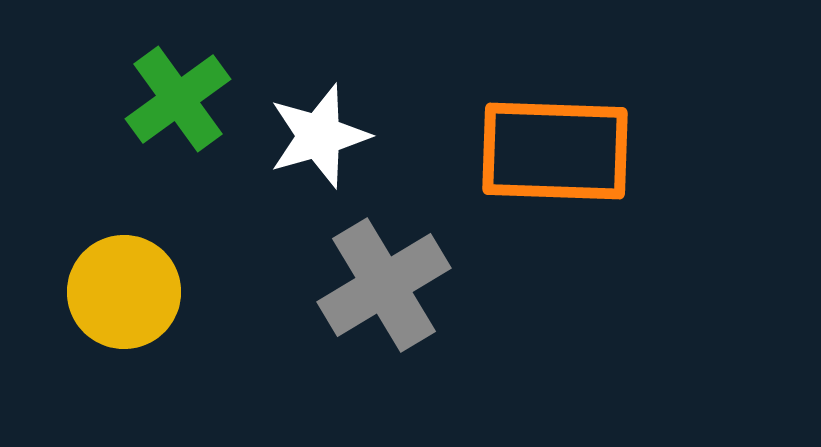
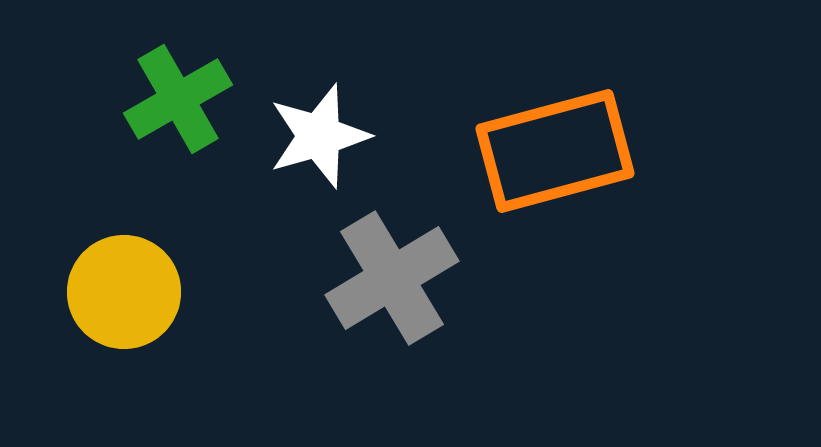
green cross: rotated 6 degrees clockwise
orange rectangle: rotated 17 degrees counterclockwise
gray cross: moved 8 px right, 7 px up
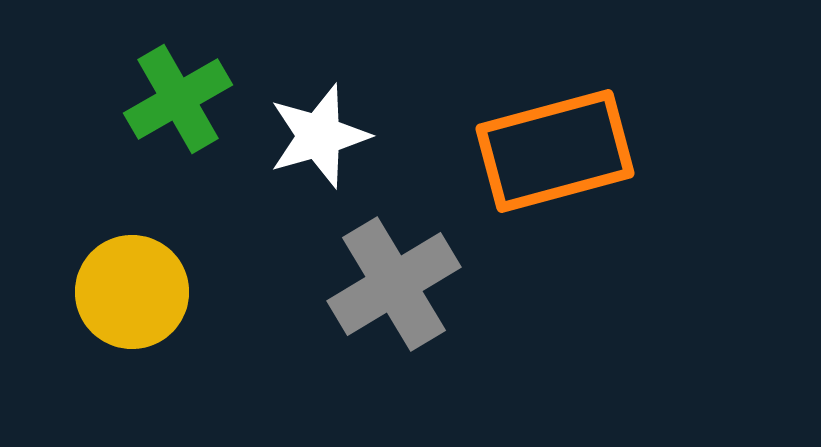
gray cross: moved 2 px right, 6 px down
yellow circle: moved 8 px right
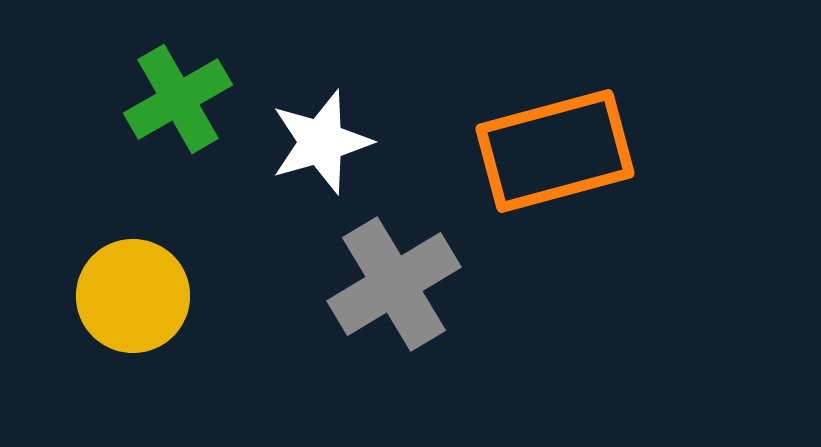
white star: moved 2 px right, 6 px down
yellow circle: moved 1 px right, 4 px down
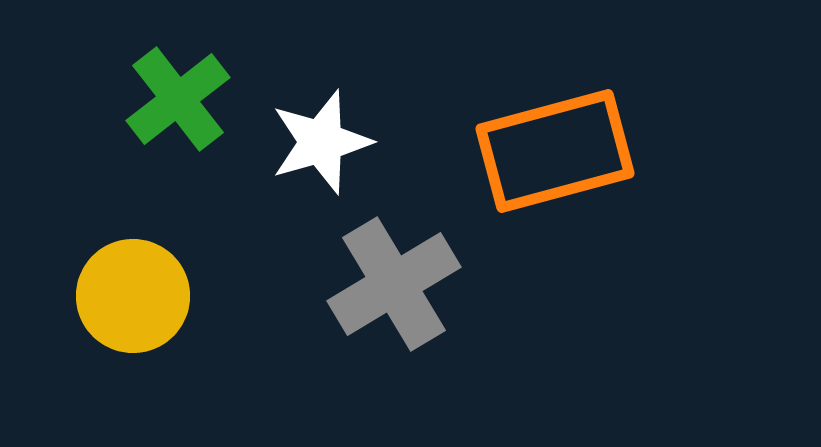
green cross: rotated 8 degrees counterclockwise
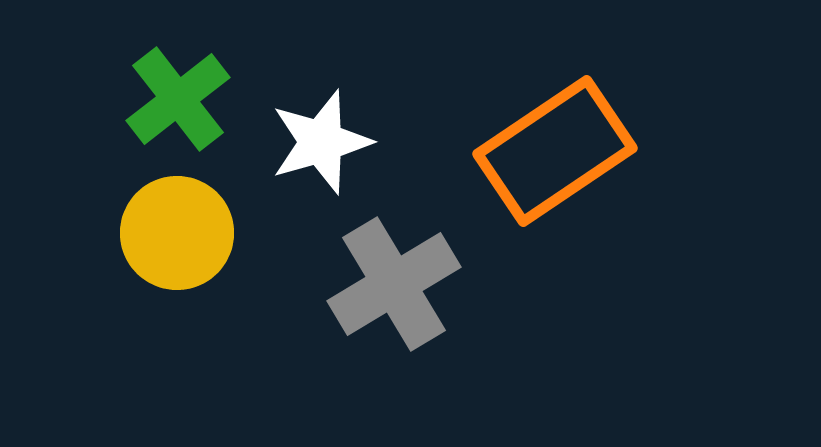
orange rectangle: rotated 19 degrees counterclockwise
yellow circle: moved 44 px right, 63 px up
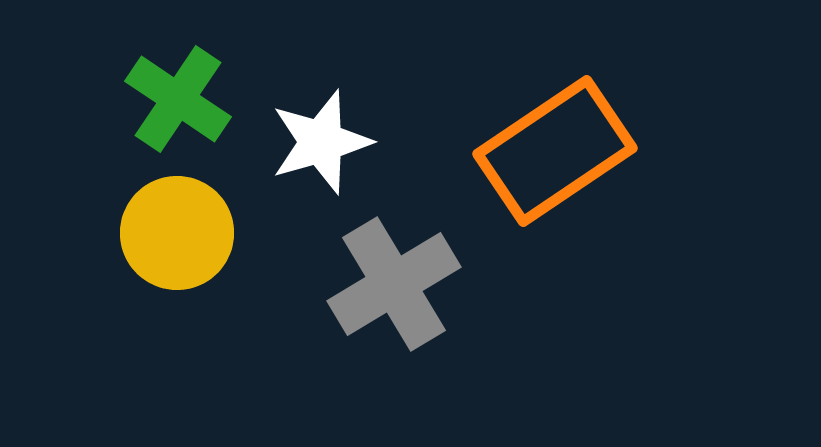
green cross: rotated 18 degrees counterclockwise
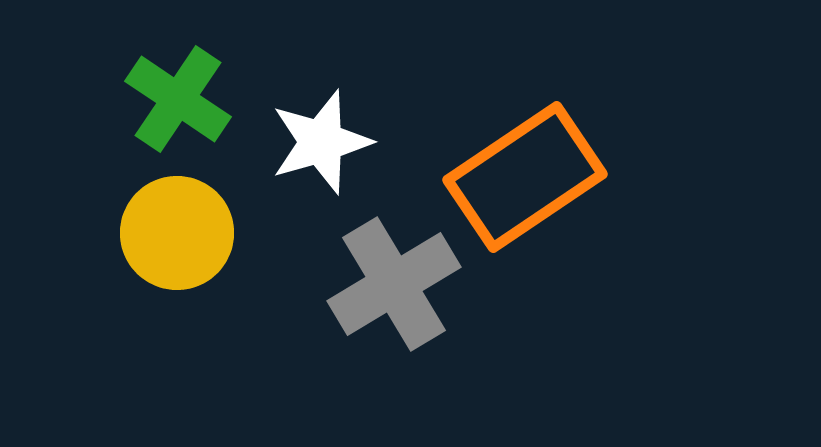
orange rectangle: moved 30 px left, 26 px down
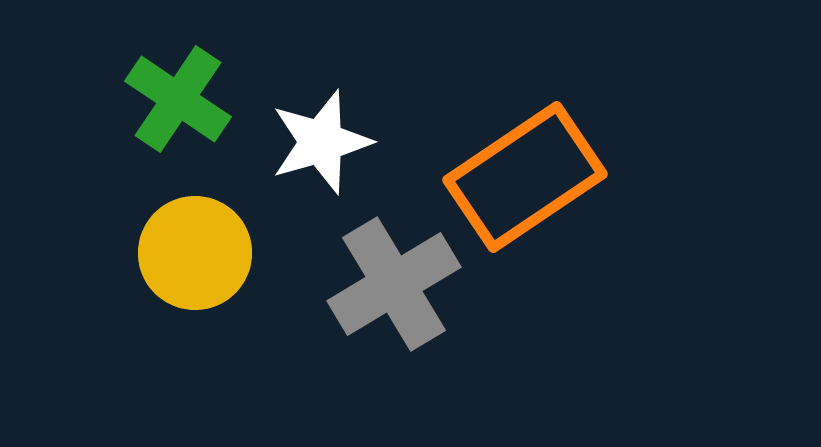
yellow circle: moved 18 px right, 20 px down
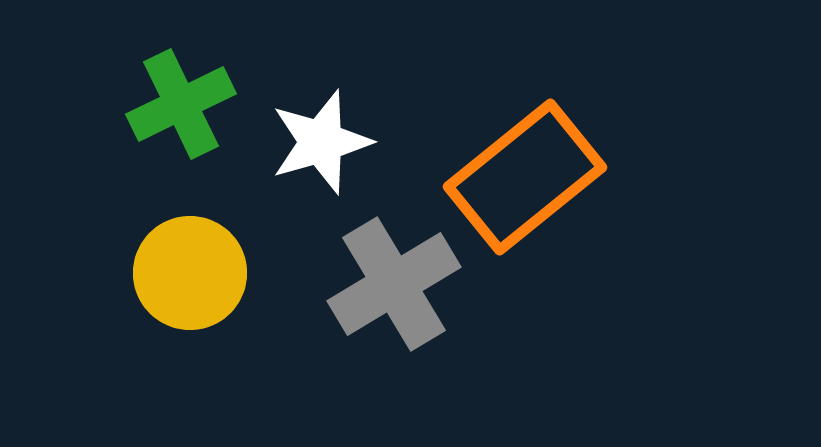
green cross: moved 3 px right, 5 px down; rotated 30 degrees clockwise
orange rectangle: rotated 5 degrees counterclockwise
yellow circle: moved 5 px left, 20 px down
